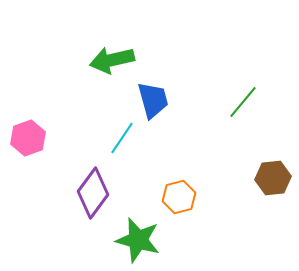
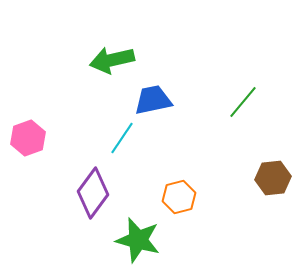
blue trapezoid: rotated 87 degrees counterclockwise
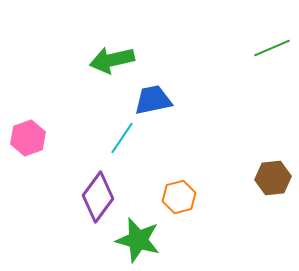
green line: moved 29 px right, 54 px up; rotated 27 degrees clockwise
purple diamond: moved 5 px right, 4 px down
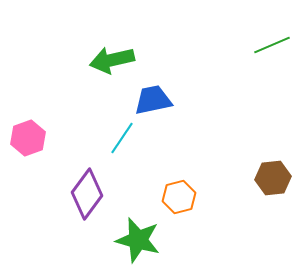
green line: moved 3 px up
purple diamond: moved 11 px left, 3 px up
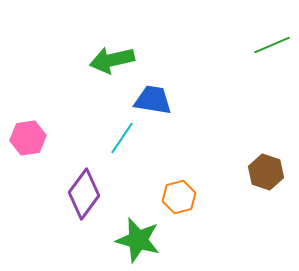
blue trapezoid: rotated 21 degrees clockwise
pink hexagon: rotated 12 degrees clockwise
brown hexagon: moved 7 px left, 6 px up; rotated 24 degrees clockwise
purple diamond: moved 3 px left
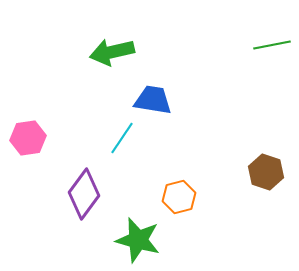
green line: rotated 12 degrees clockwise
green arrow: moved 8 px up
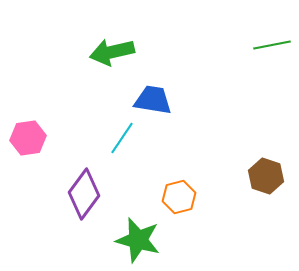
brown hexagon: moved 4 px down
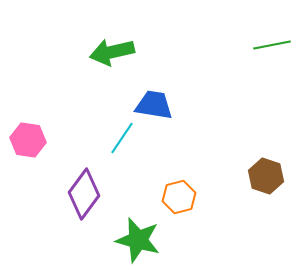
blue trapezoid: moved 1 px right, 5 px down
pink hexagon: moved 2 px down; rotated 16 degrees clockwise
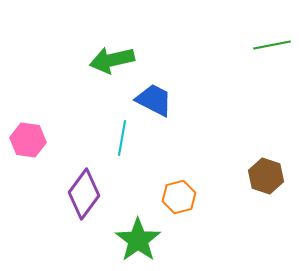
green arrow: moved 8 px down
blue trapezoid: moved 5 px up; rotated 18 degrees clockwise
cyan line: rotated 24 degrees counterclockwise
green star: rotated 21 degrees clockwise
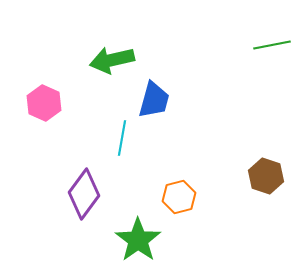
blue trapezoid: rotated 78 degrees clockwise
pink hexagon: moved 16 px right, 37 px up; rotated 16 degrees clockwise
